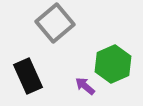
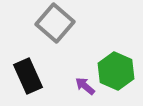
gray square: rotated 9 degrees counterclockwise
green hexagon: moved 3 px right, 7 px down; rotated 12 degrees counterclockwise
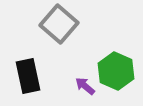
gray square: moved 4 px right, 1 px down
black rectangle: rotated 12 degrees clockwise
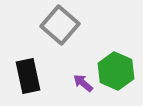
gray square: moved 1 px right, 1 px down
purple arrow: moved 2 px left, 3 px up
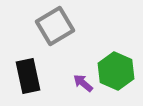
gray square: moved 5 px left, 1 px down; rotated 18 degrees clockwise
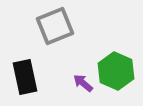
gray square: rotated 9 degrees clockwise
black rectangle: moved 3 px left, 1 px down
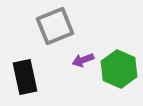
green hexagon: moved 3 px right, 2 px up
purple arrow: moved 23 px up; rotated 60 degrees counterclockwise
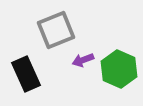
gray square: moved 1 px right, 4 px down
black rectangle: moved 1 px right, 3 px up; rotated 12 degrees counterclockwise
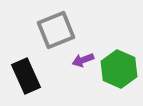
black rectangle: moved 2 px down
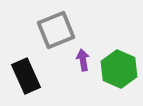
purple arrow: rotated 100 degrees clockwise
